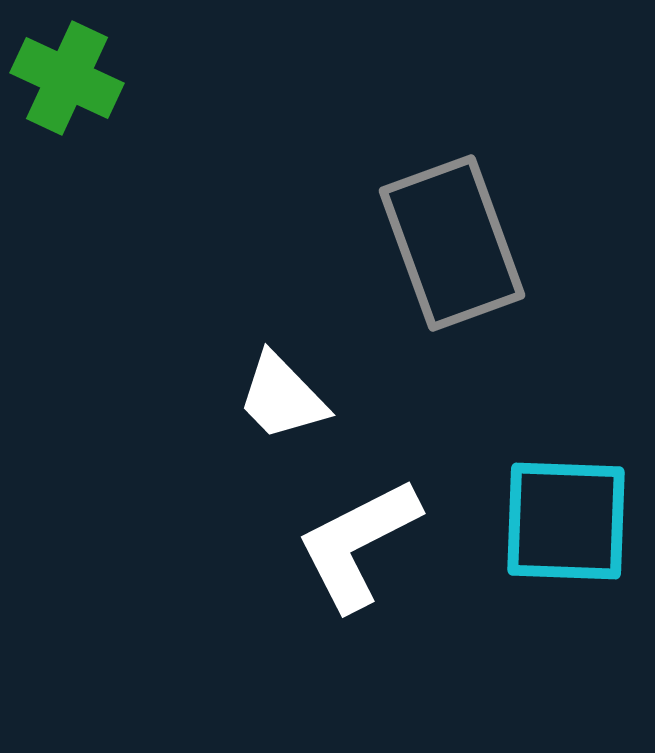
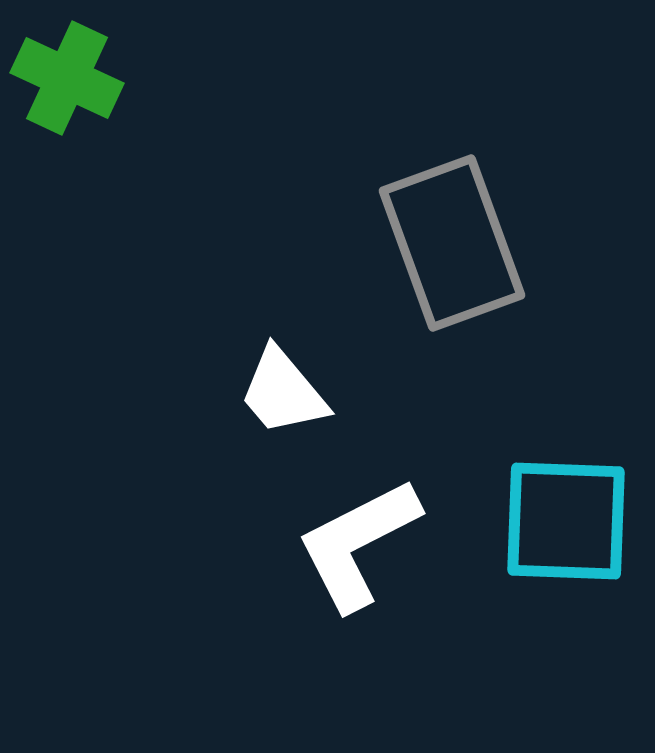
white trapezoid: moved 1 px right, 5 px up; rotated 4 degrees clockwise
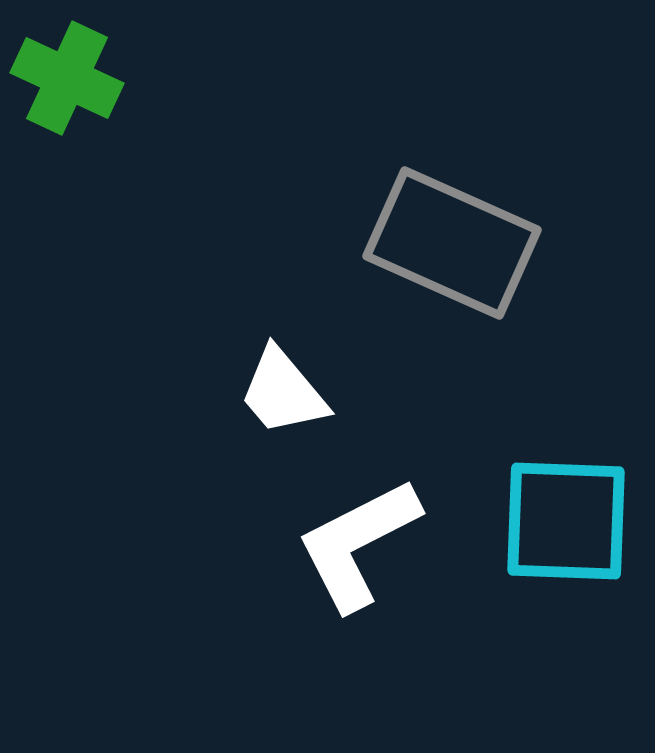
gray rectangle: rotated 46 degrees counterclockwise
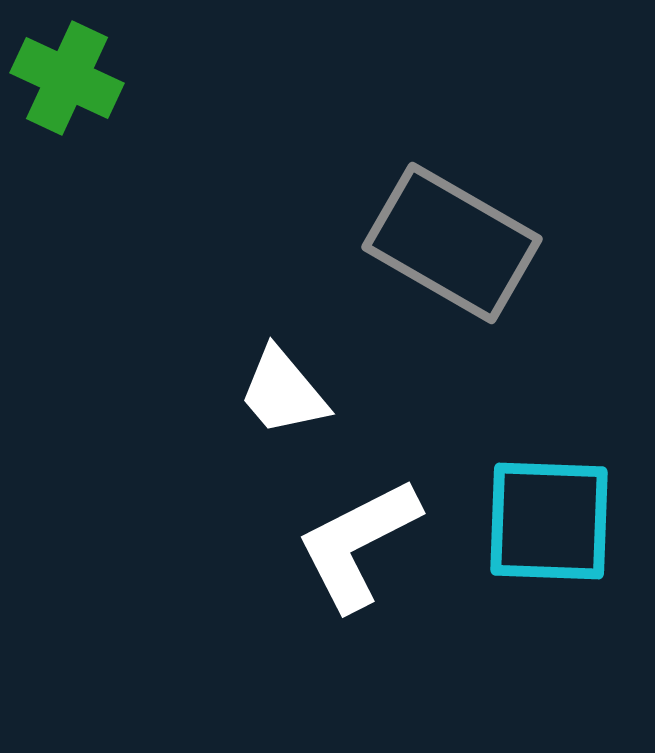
gray rectangle: rotated 6 degrees clockwise
cyan square: moved 17 px left
